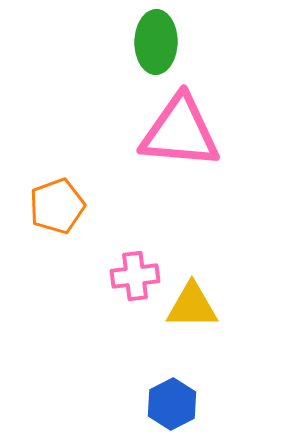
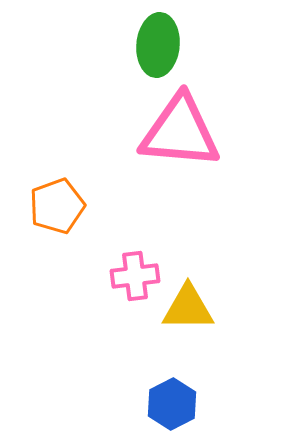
green ellipse: moved 2 px right, 3 px down; rotated 4 degrees clockwise
yellow triangle: moved 4 px left, 2 px down
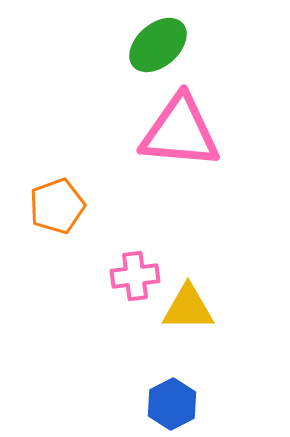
green ellipse: rotated 44 degrees clockwise
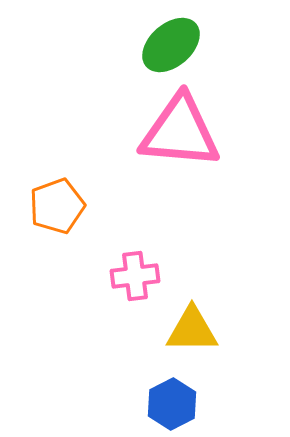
green ellipse: moved 13 px right
yellow triangle: moved 4 px right, 22 px down
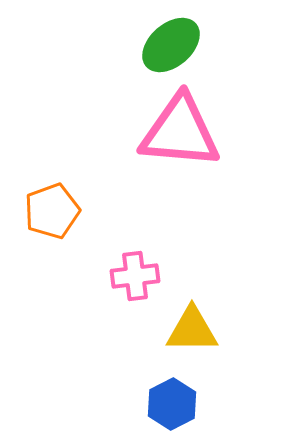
orange pentagon: moved 5 px left, 5 px down
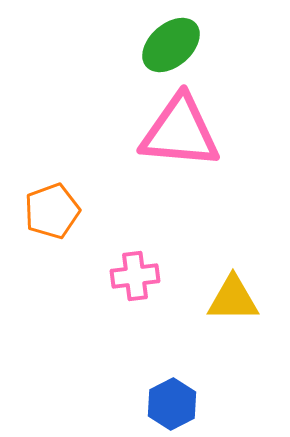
yellow triangle: moved 41 px right, 31 px up
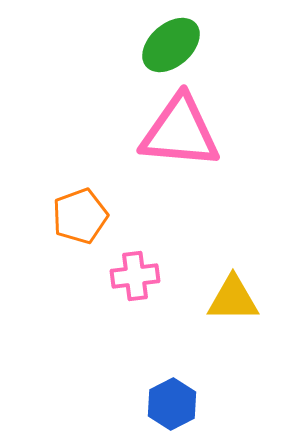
orange pentagon: moved 28 px right, 5 px down
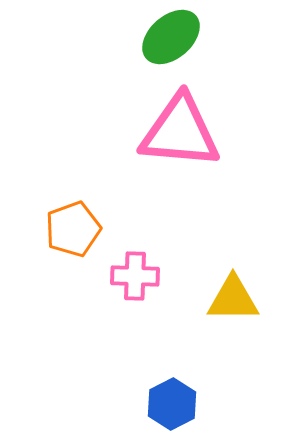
green ellipse: moved 8 px up
orange pentagon: moved 7 px left, 13 px down
pink cross: rotated 9 degrees clockwise
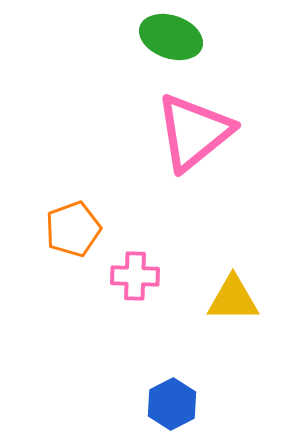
green ellipse: rotated 60 degrees clockwise
pink triangle: moved 14 px right; rotated 44 degrees counterclockwise
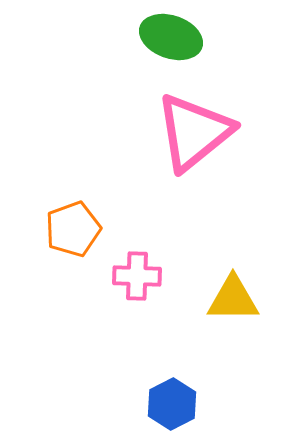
pink cross: moved 2 px right
